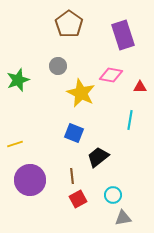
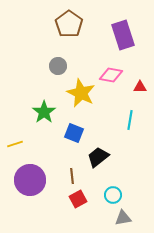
green star: moved 26 px right, 32 px down; rotated 15 degrees counterclockwise
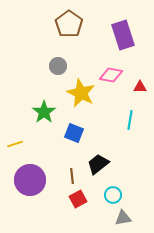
black trapezoid: moved 7 px down
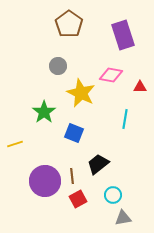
cyan line: moved 5 px left, 1 px up
purple circle: moved 15 px right, 1 px down
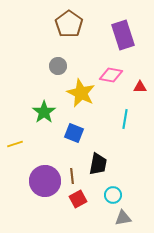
black trapezoid: rotated 140 degrees clockwise
